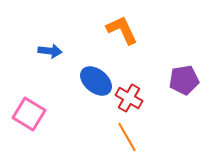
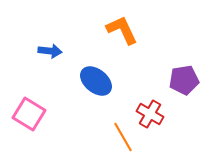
red cross: moved 21 px right, 16 px down
orange line: moved 4 px left
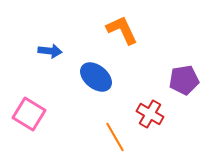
blue ellipse: moved 4 px up
orange line: moved 8 px left
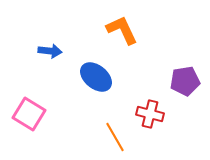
purple pentagon: moved 1 px right, 1 px down
red cross: rotated 16 degrees counterclockwise
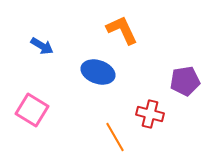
blue arrow: moved 8 px left, 5 px up; rotated 25 degrees clockwise
blue ellipse: moved 2 px right, 5 px up; rotated 20 degrees counterclockwise
pink square: moved 3 px right, 4 px up
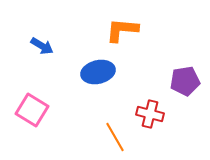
orange L-shape: rotated 60 degrees counterclockwise
blue ellipse: rotated 32 degrees counterclockwise
